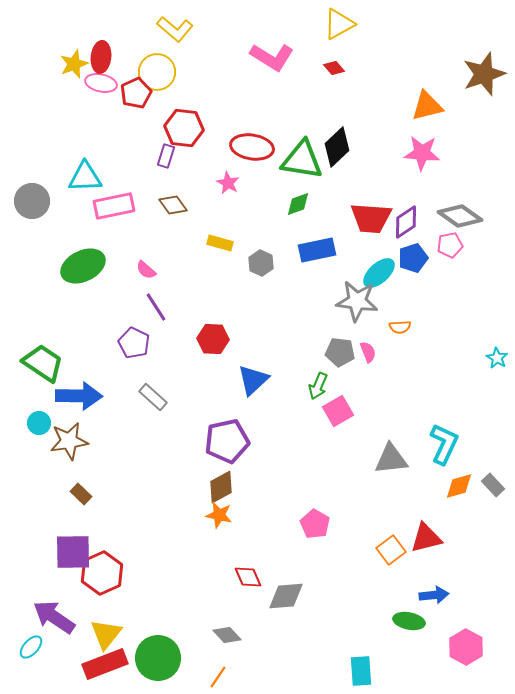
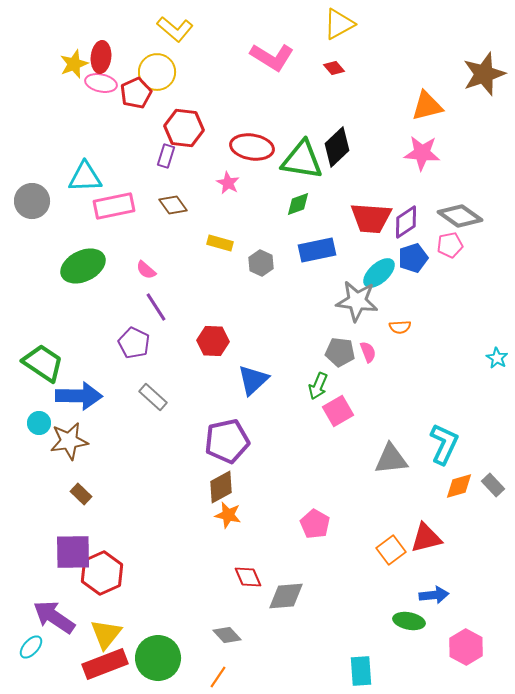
red hexagon at (213, 339): moved 2 px down
orange star at (219, 515): moved 9 px right
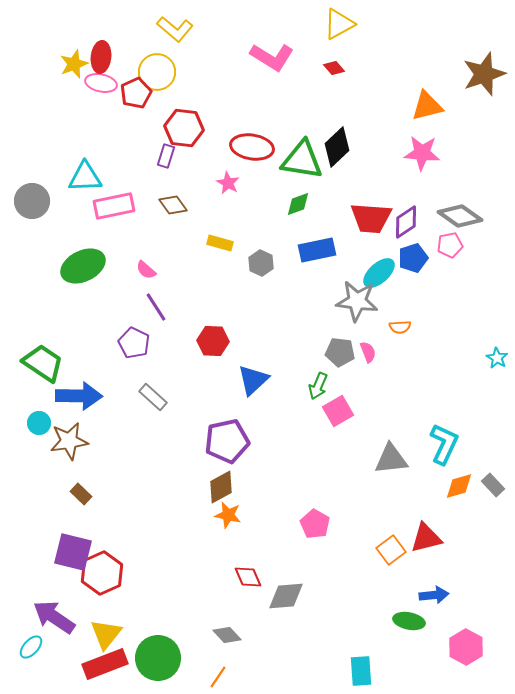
purple square at (73, 552): rotated 15 degrees clockwise
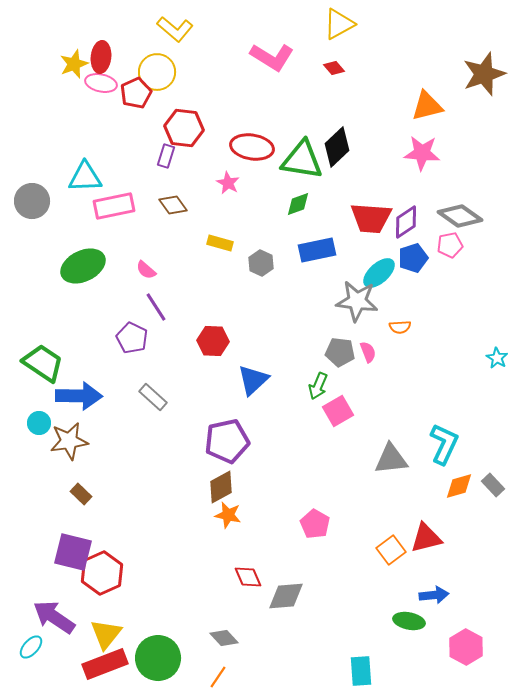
purple pentagon at (134, 343): moved 2 px left, 5 px up
gray diamond at (227, 635): moved 3 px left, 3 px down
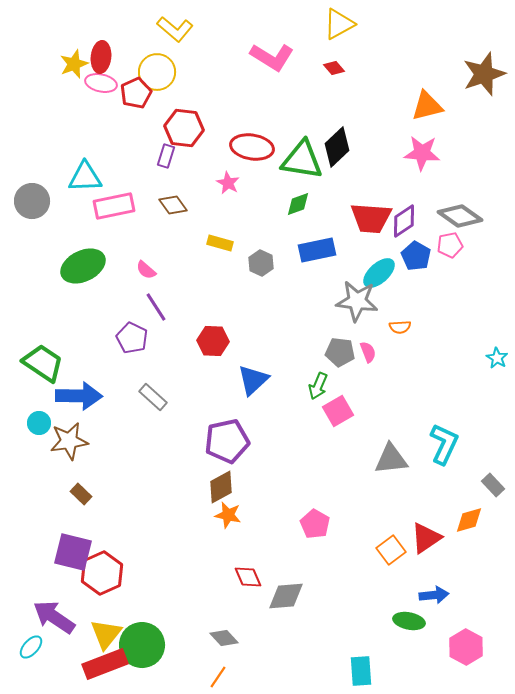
purple diamond at (406, 222): moved 2 px left, 1 px up
blue pentagon at (413, 258): moved 3 px right, 2 px up; rotated 24 degrees counterclockwise
orange diamond at (459, 486): moved 10 px right, 34 px down
red triangle at (426, 538): rotated 20 degrees counterclockwise
green circle at (158, 658): moved 16 px left, 13 px up
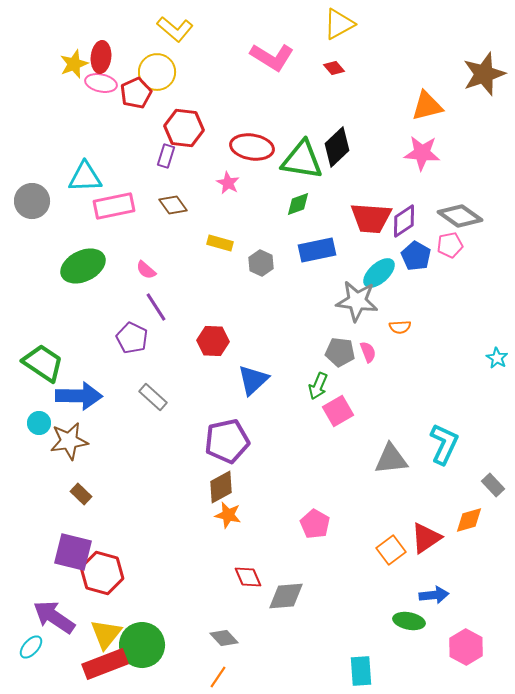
red hexagon at (102, 573): rotated 21 degrees counterclockwise
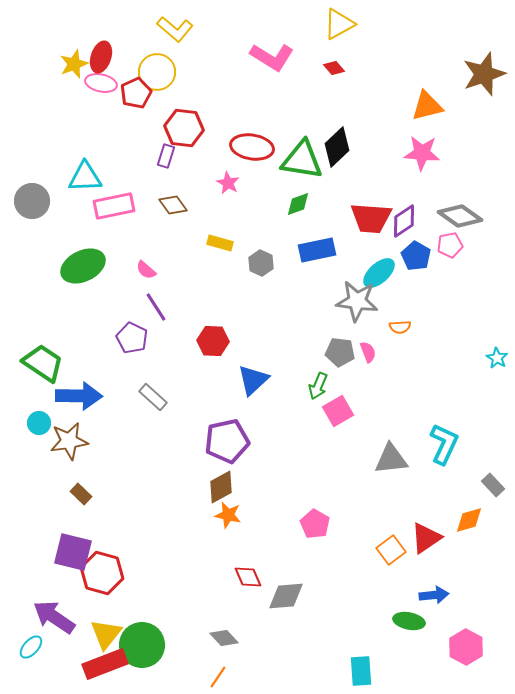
red ellipse at (101, 57): rotated 12 degrees clockwise
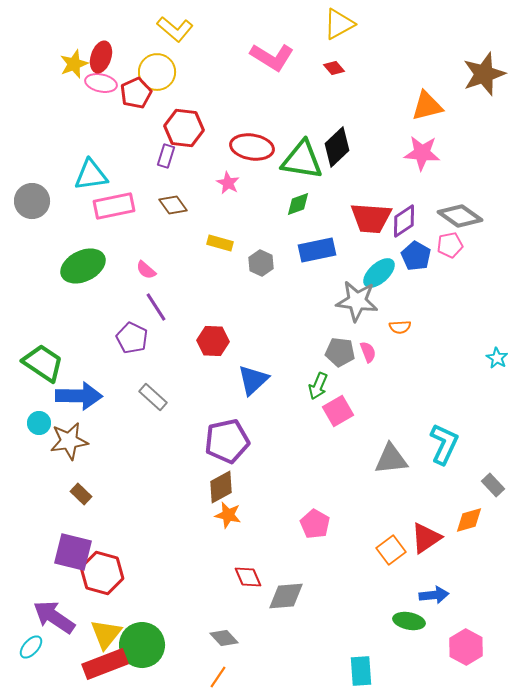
cyan triangle at (85, 177): moved 6 px right, 2 px up; rotated 6 degrees counterclockwise
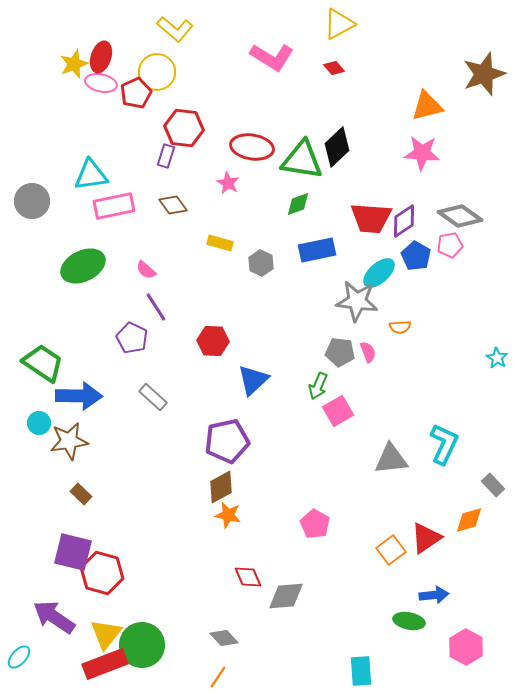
cyan ellipse at (31, 647): moved 12 px left, 10 px down
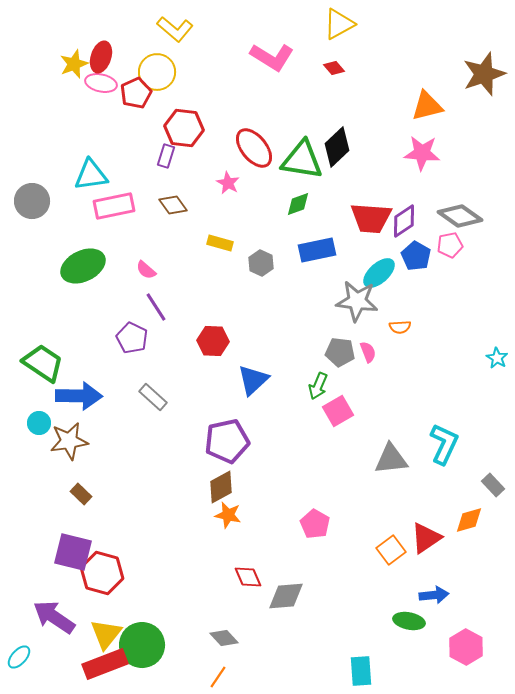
red ellipse at (252, 147): moved 2 px right, 1 px down; rotated 42 degrees clockwise
